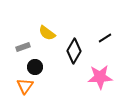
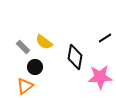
yellow semicircle: moved 3 px left, 9 px down
gray rectangle: rotated 64 degrees clockwise
black diamond: moved 1 px right, 6 px down; rotated 20 degrees counterclockwise
orange triangle: rotated 18 degrees clockwise
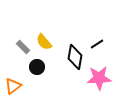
black line: moved 8 px left, 6 px down
yellow semicircle: rotated 12 degrees clockwise
black circle: moved 2 px right
pink star: moved 1 px left, 1 px down
orange triangle: moved 12 px left
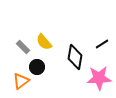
black line: moved 5 px right
orange triangle: moved 8 px right, 5 px up
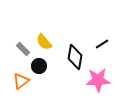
gray rectangle: moved 2 px down
black circle: moved 2 px right, 1 px up
pink star: moved 1 px left, 2 px down
